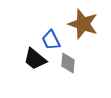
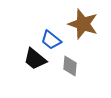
blue trapezoid: rotated 25 degrees counterclockwise
gray diamond: moved 2 px right, 3 px down
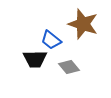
black trapezoid: rotated 40 degrees counterclockwise
gray diamond: moved 1 px left, 1 px down; rotated 45 degrees counterclockwise
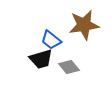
brown star: moved 1 px right, 1 px down; rotated 28 degrees counterclockwise
black trapezoid: moved 6 px right; rotated 15 degrees counterclockwise
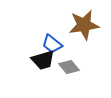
blue trapezoid: moved 1 px right, 4 px down
black trapezoid: moved 2 px right, 1 px down
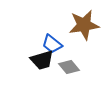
black trapezoid: moved 1 px left
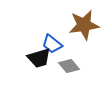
black trapezoid: moved 3 px left, 2 px up
gray diamond: moved 1 px up
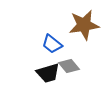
black trapezoid: moved 9 px right, 15 px down
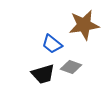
gray diamond: moved 2 px right, 1 px down; rotated 30 degrees counterclockwise
black trapezoid: moved 5 px left, 1 px down
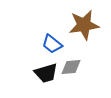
gray diamond: rotated 25 degrees counterclockwise
black trapezoid: moved 3 px right, 1 px up
